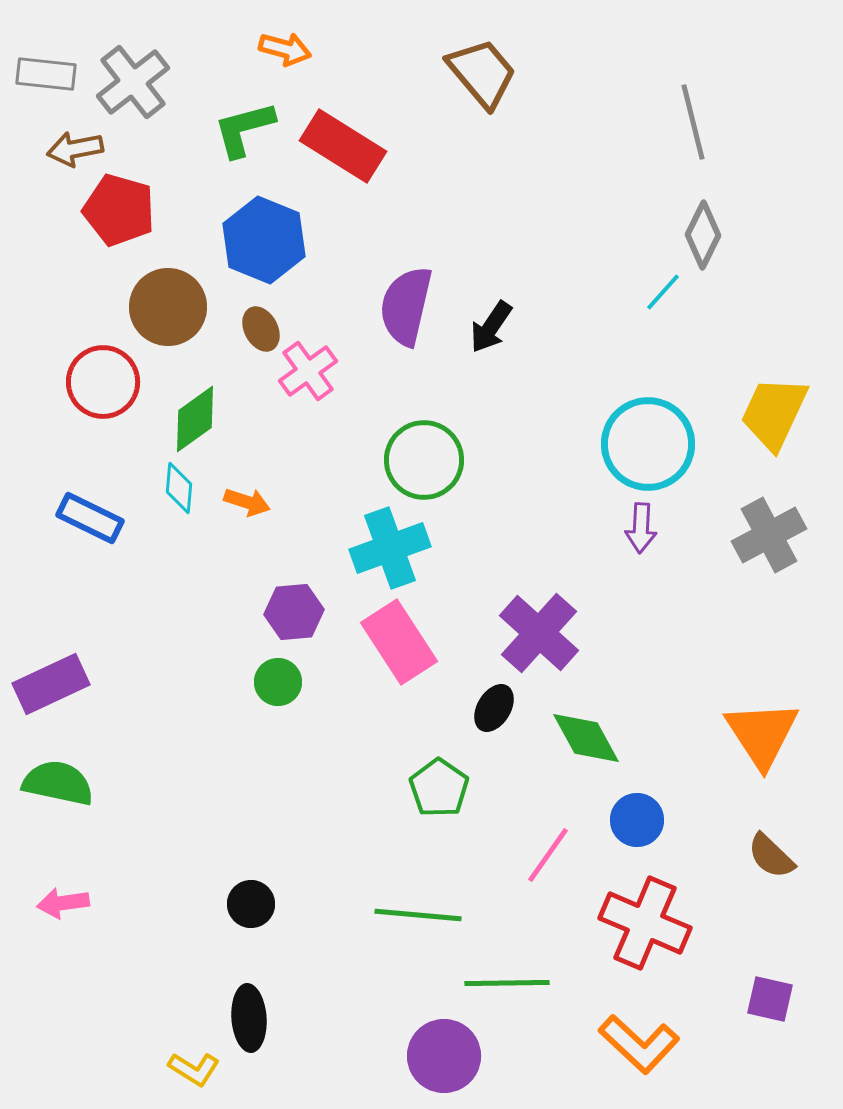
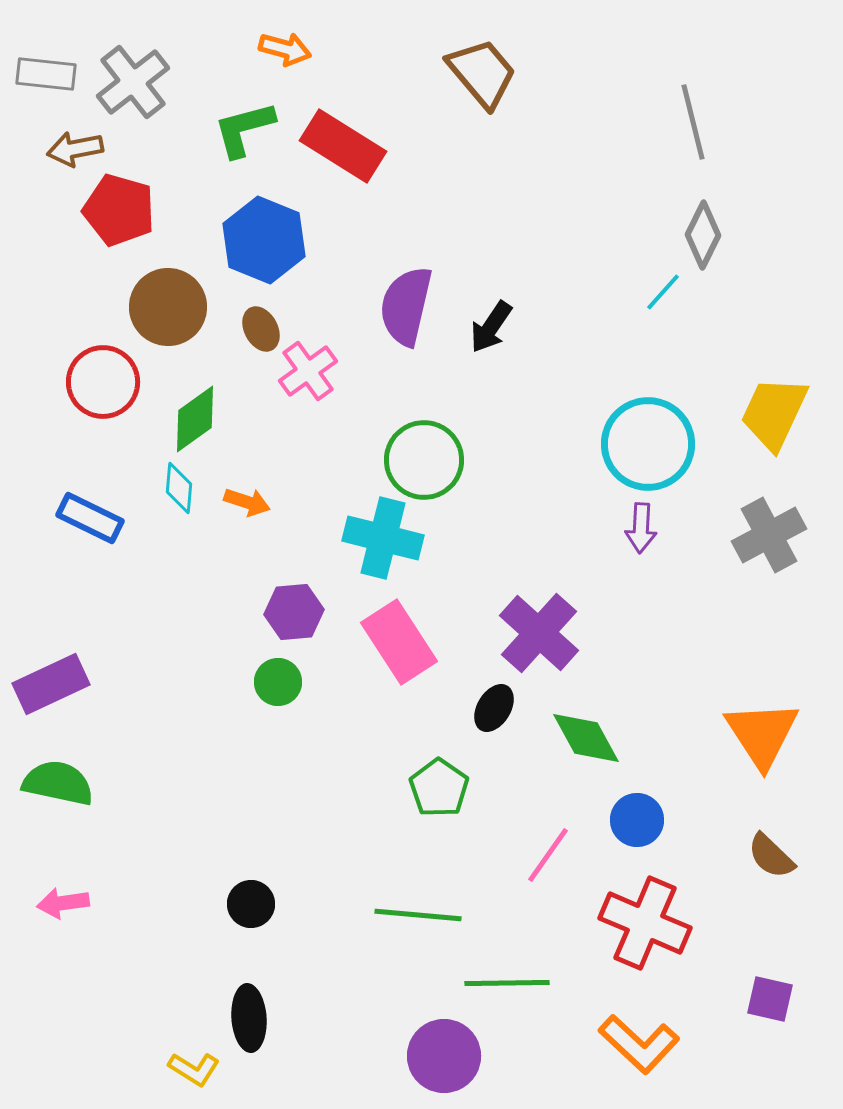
cyan cross at (390, 548): moved 7 px left, 10 px up; rotated 34 degrees clockwise
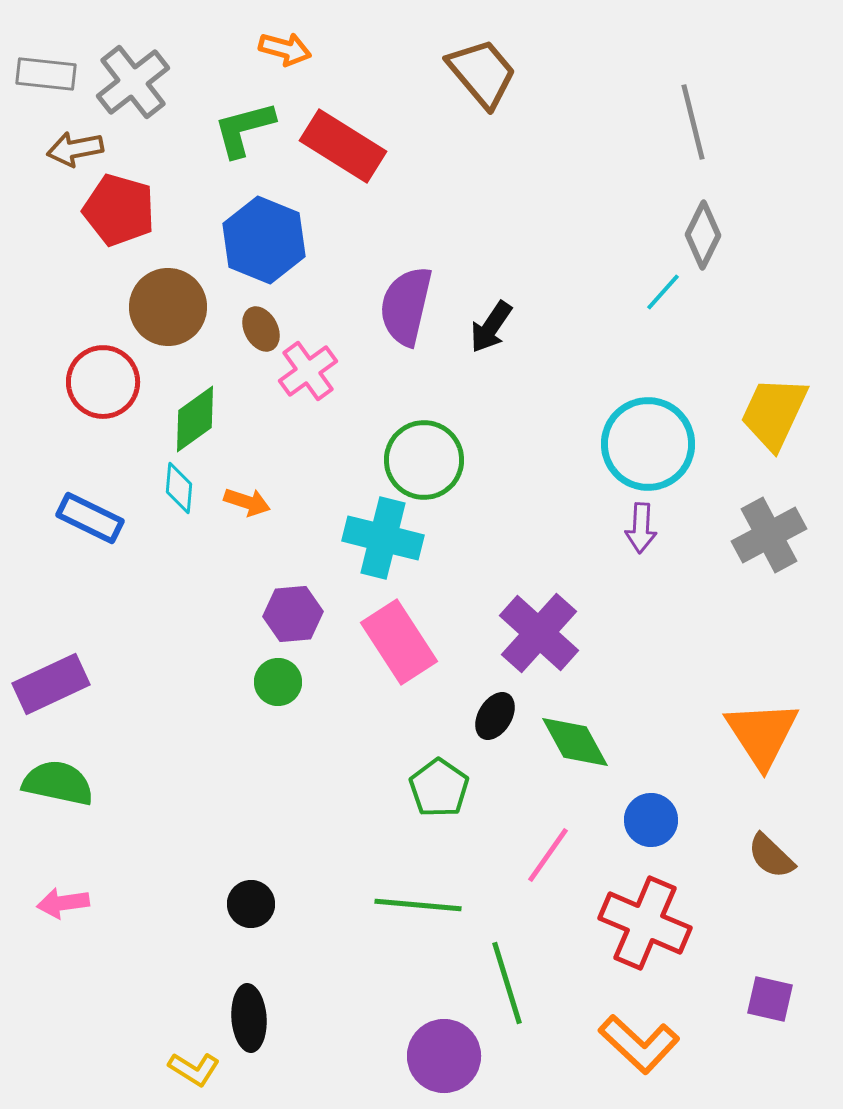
purple hexagon at (294, 612): moved 1 px left, 2 px down
black ellipse at (494, 708): moved 1 px right, 8 px down
green diamond at (586, 738): moved 11 px left, 4 px down
blue circle at (637, 820): moved 14 px right
green line at (418, 915): moved 10 px up
green line at (507, 983): rotated 74 degrees clockwise
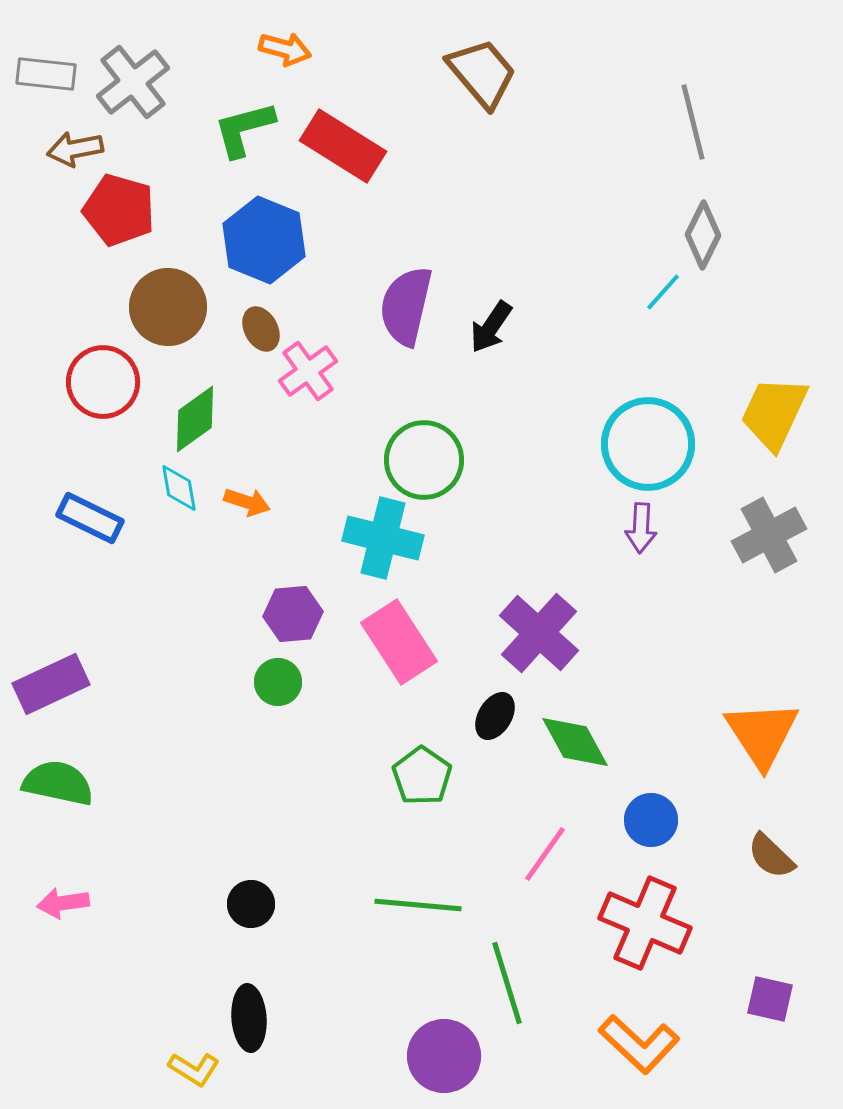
cyan diamond at (179, 488): rotated 15 degrees counterclockwise
green pentagon at (439, 788): moved 17 px left, 12 px up
pink line at (548, 855): moved 3 px left, 1 px up
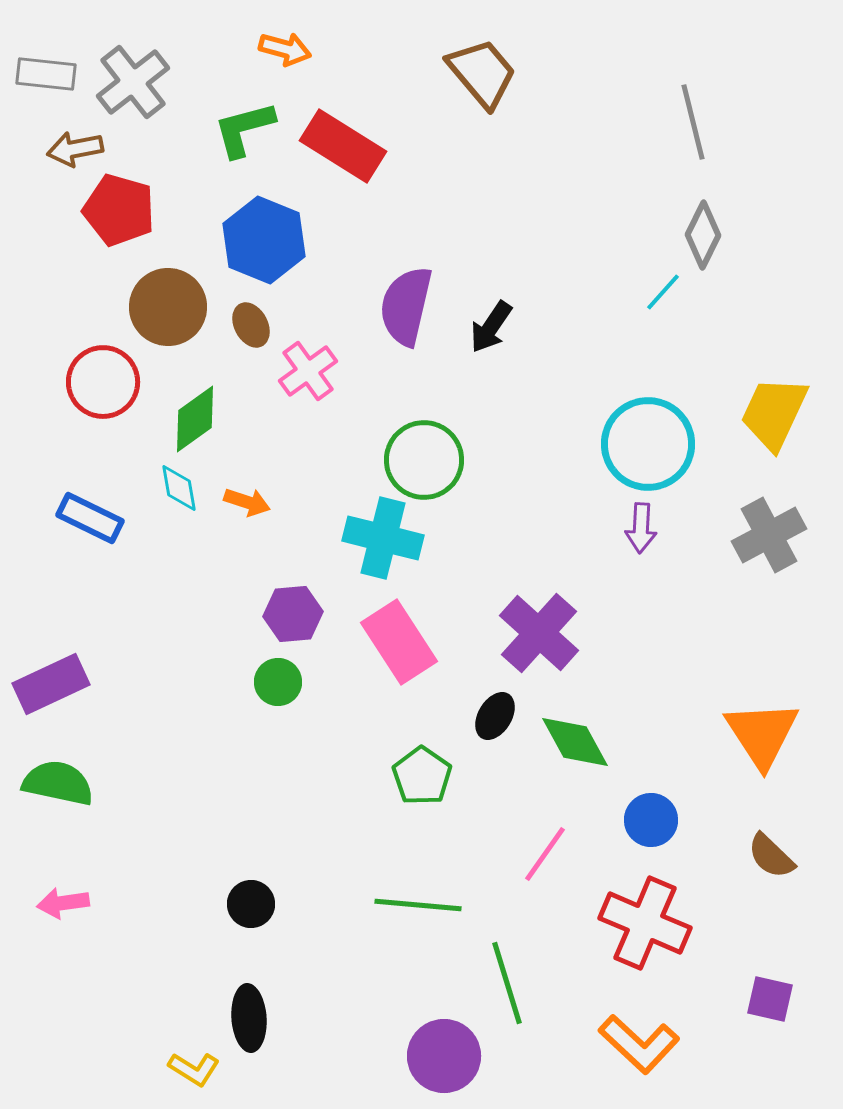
brown ellipse at (261, 329): moved 10 px left, 4 px up
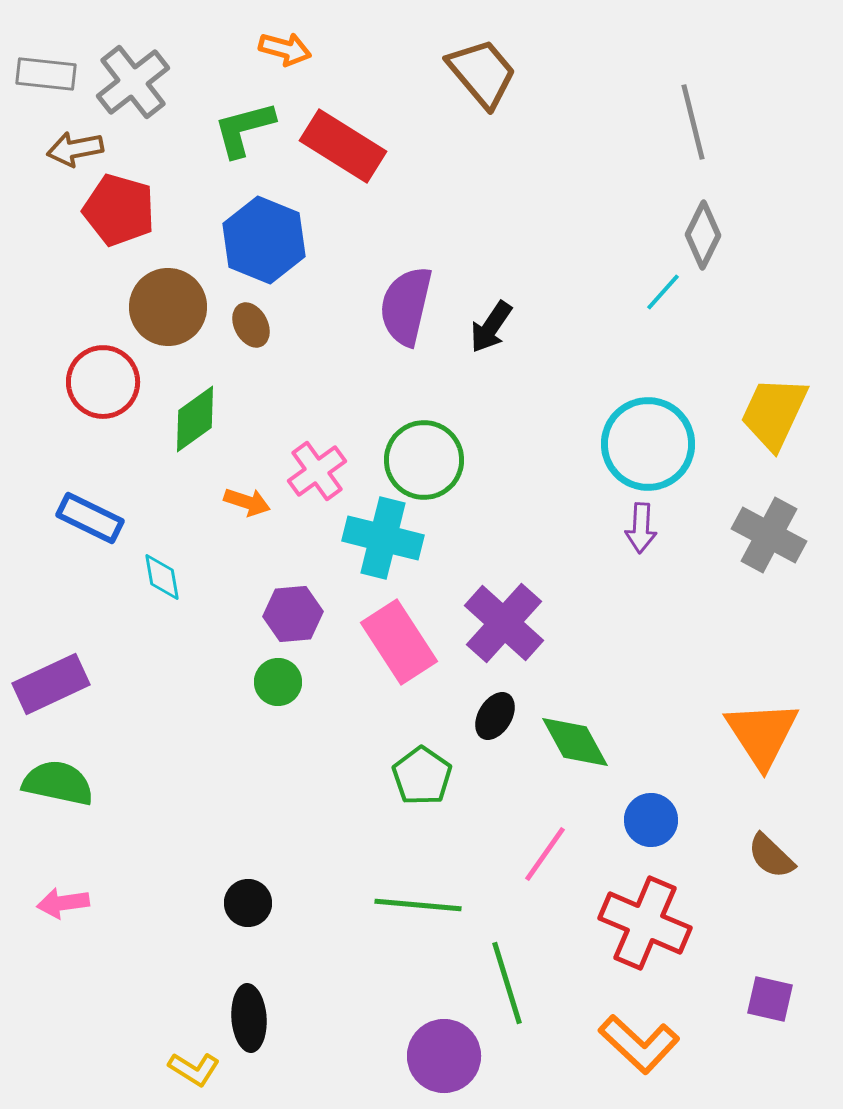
pink cross at (308, 371): moved 9 px right, 100 px down
cyan diamond at (179, 488): moved 17 px left, 89 px down
gray cross at (769, 535): rotated 34 degrees counterclockwise
purple cross at (539, 633): moved 35 px left, 10 px up
black circle at (251, 904): moved 3 px left, 1 px up
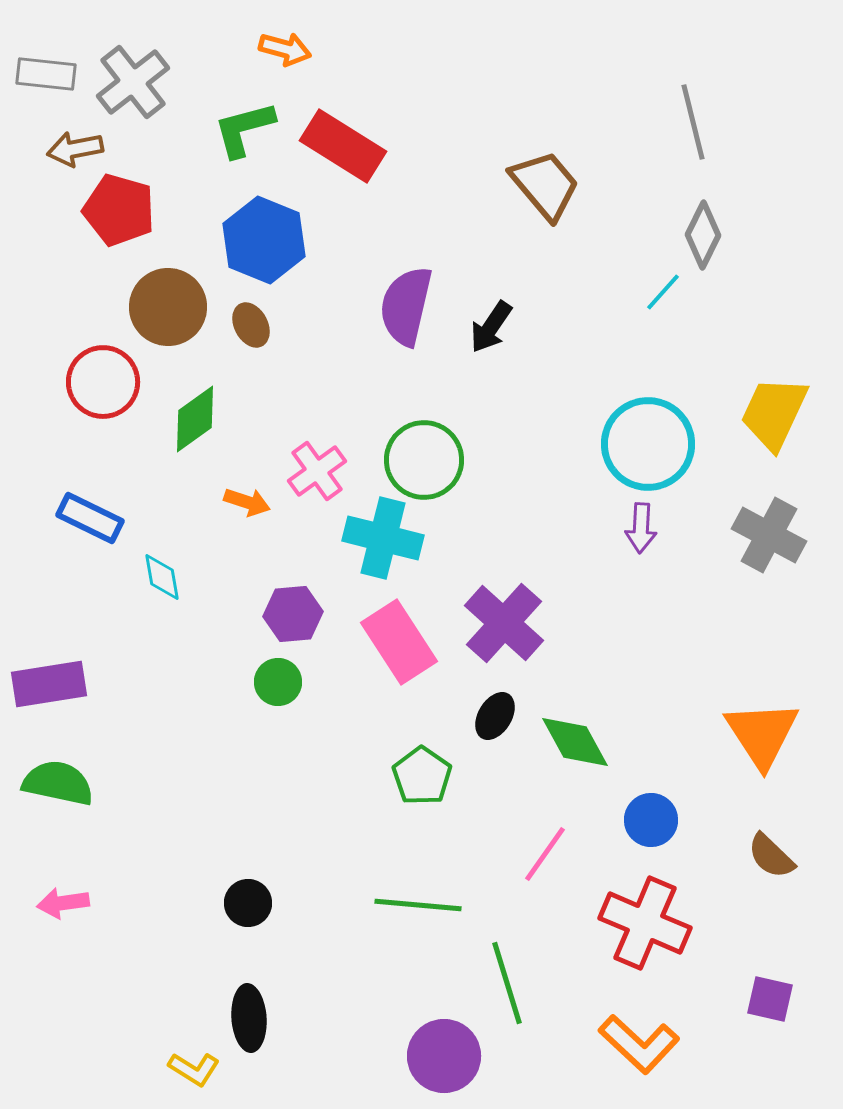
brown trapezoid at (482, 73): moved 63 px right, 112 px down
purple rectangle at (51, 684): moved 2 px left; rotated 16 degrees clockwise
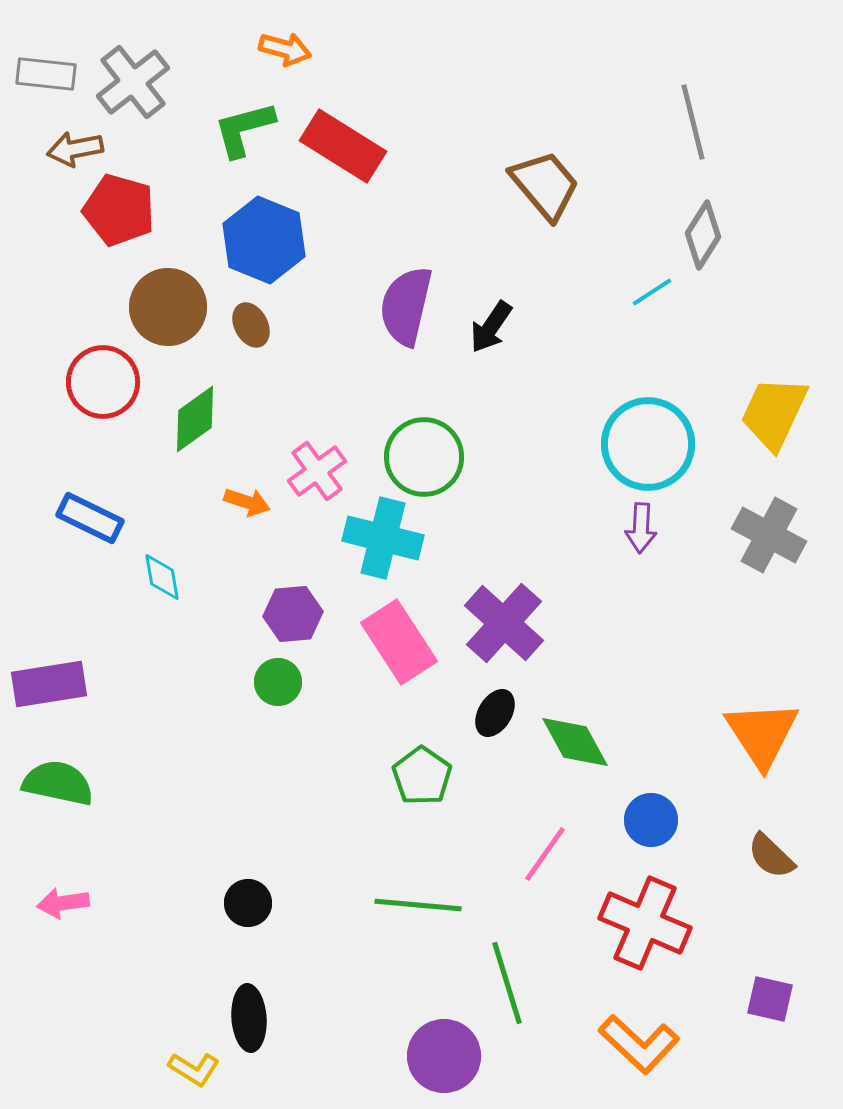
gray diamond at (703, 235): rotated 6 degrees clockwise
cyan line at (663, 292): moved 11 px left; rotated 15 degrees clockwise
green circle at (424, 460): moved 3 px up
black ellipse at (495, 716): moved 3 px up
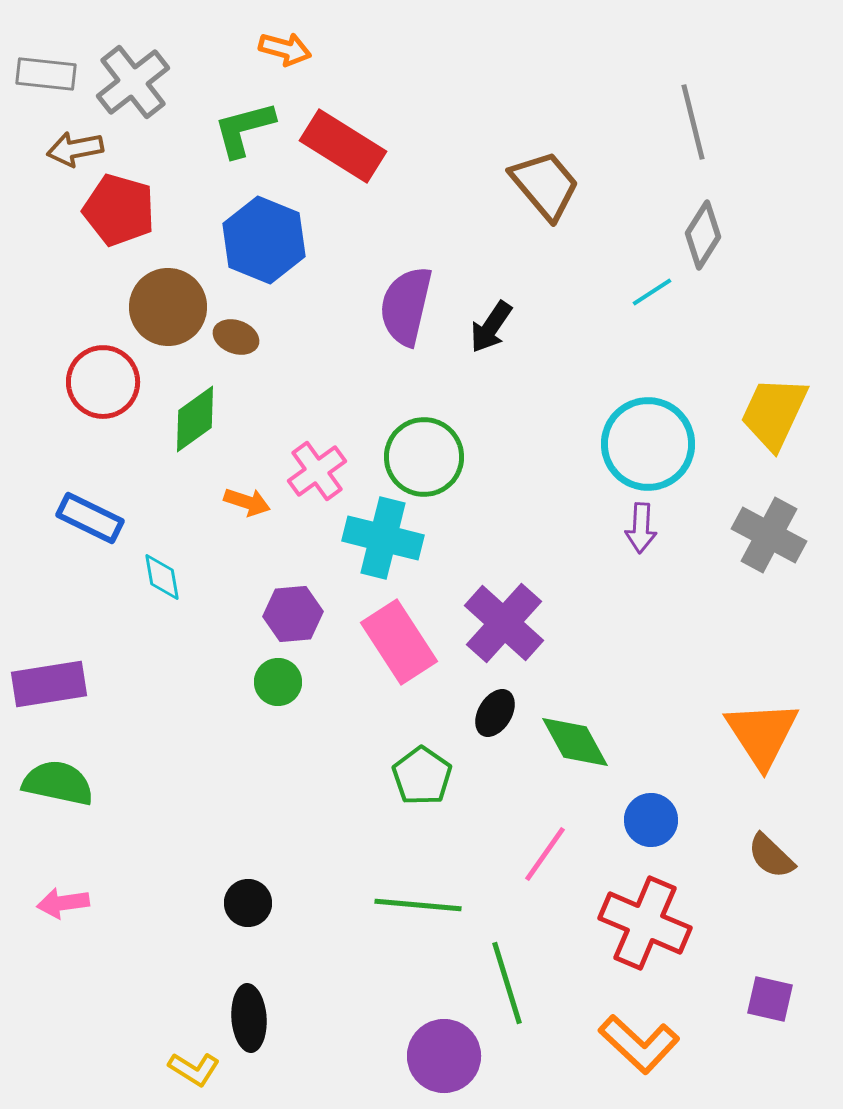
brown ellipse at (251, 325): moved 15 px left, 12 px down; rotated 42 degrees counterclockwise
